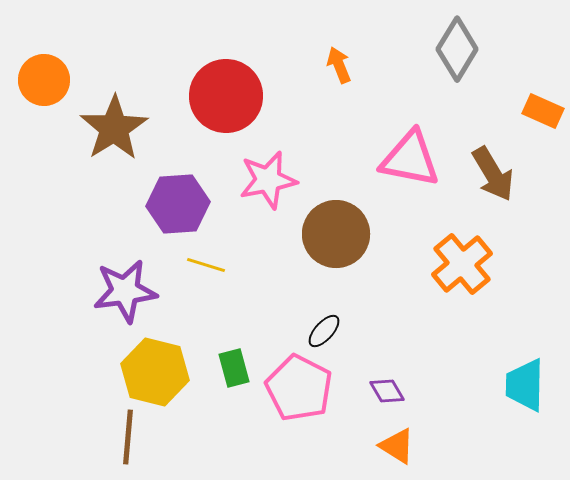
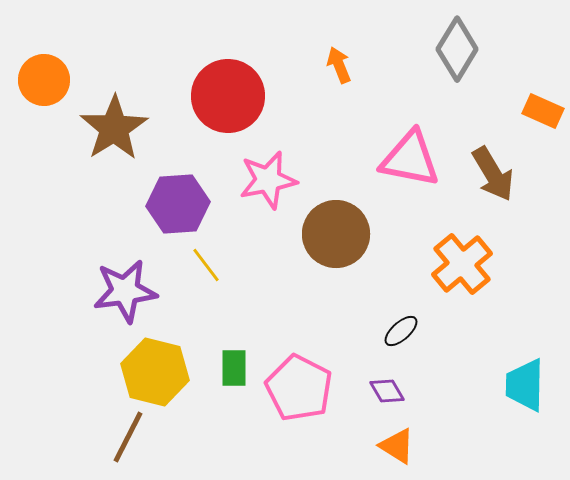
red circle: moved 2 px right
yellow line: rotated 36 degrees clockwise
black ellipse: moved 77 px right; rotated 6 degrees clockwise
green rectangle: rotated 15 degrees clockwise
brown line: rotated 22 degrees clockwise
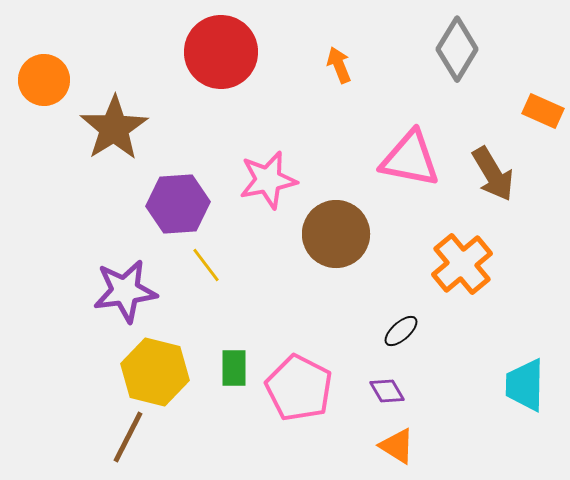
red circle: moved 7 px left, 44 px up
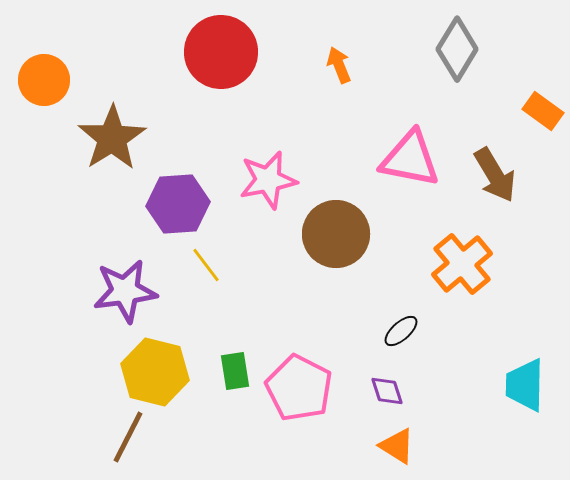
orange rectangle: rotated 12 degrees clockwise
brown star: moved 2 px left, 10 px down
brown arrow: moved 2 px right, 1 px down
green rectangle: moved 1 px right, 3 px down; rotated 9 degrees counterclockwise
purple diamond: rotated 12 degrees clockwise
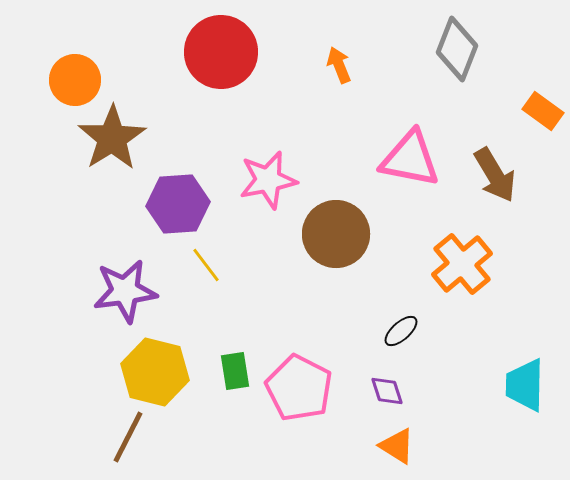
gray diamond: rotated 10 degrees counterclockwise
orange circle: moved 31 px right
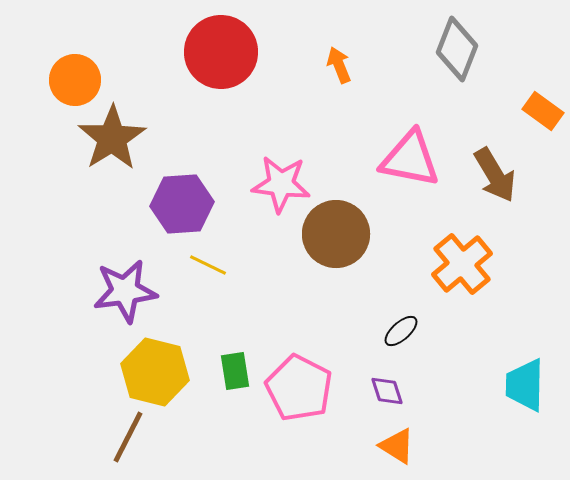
pink star: moved 13 px right, 4 px down; rotated 18 degrees clockwise
purple hexagon: moved 4 px right
yellow line: moved 2 px right; rotated 27 degrees counterclockwise
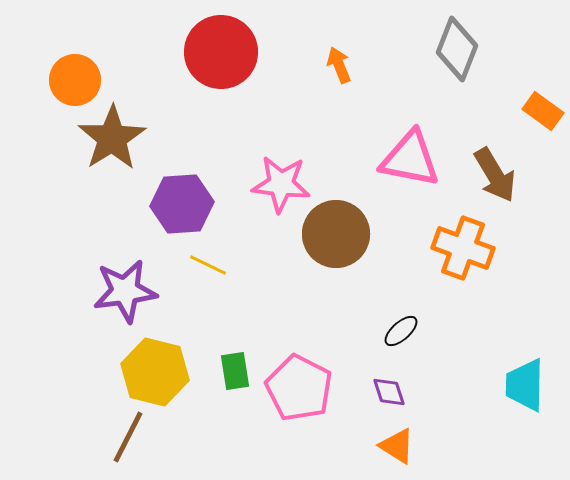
orange cross: moved 1 px right, 16 px up; rotated 30 degrees counterclockwise
purple diamond: moved 2 px right, 1 px down
